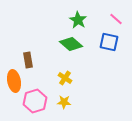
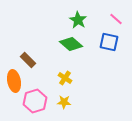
brown rectangle: rotated 35 degrees counterclockwise
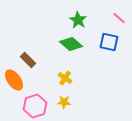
pink line: moved 3 px right, 1 px up
orange ellipse: moved 1 px up; rotated 25 degrees counterclockwise
pink hexagon: moved 5 px down
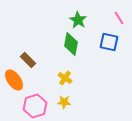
pink line: rotated 16 degrees clockwise
green diamond: rotated 60 degrees clockwise
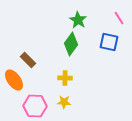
green diamond: rotated 25 degrees clockwise
yellow cross: rotated 32 degrees counterclockwise
pink hexagon: rotated 20 degrees clockwise
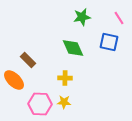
green star: moved 4 px right, 3 px up; rotated 30 degrees clockwise
green diamond: moved 2 px right, 4 px down; rotated 60 degrees counterclockwise
orange ellipse: rotated 10 degrees counterclockwise
pink hexagon: moved 5 px right, 2 px up
